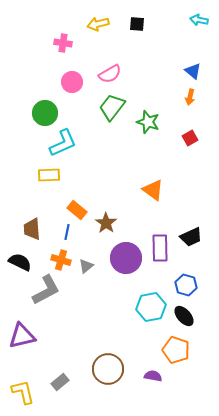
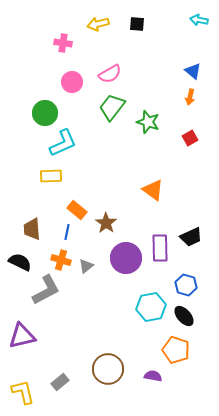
yellow rectangle: moved 2 px right, 1 px down
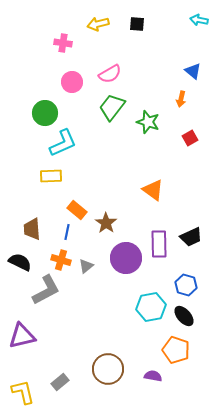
orange arrow: moved 9 px left, 2 px down
purple rectangle: moved 1 px left, 4 px up
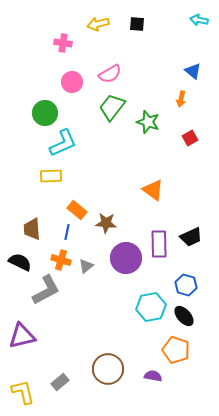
brown star: rotated 30 degrees counterclockwise
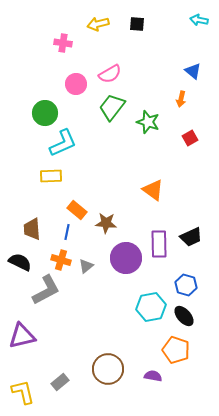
pink circle: moved 4 px right, 2 px down
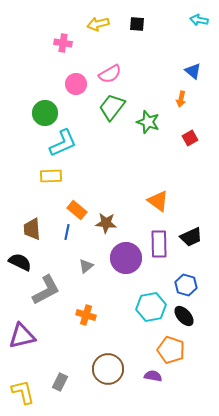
orange triangle: moved 5 px right, 11 px down
orange cross: moved 25 px right, 55 px down
orange pentagon: moved 5 px left
gray rectangle: rotated 24 degrees counterclockwise
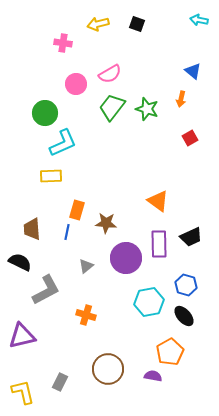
black square: rotated 14 degrees clockwise
green star: moved 1 px left, 13 px up
orange rectangle: rotated 66 degrees clockwise
cyan hexagon: moved 2 px left, 5 px up
orange pentagon: moved 1 px left, 2 px down; rotated 24 degrees clockwise
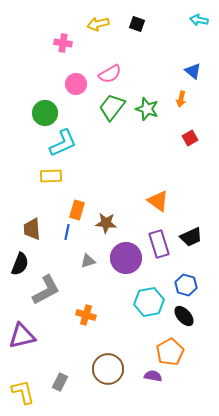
purple rectangle: rotated 16 degrees counterclockwise
black semicircle: moved 2 px down; rotated 85 degrees clockwise
gray triangle: moved 2 px right, 5 px up; rotated 21 degrees clockwise
